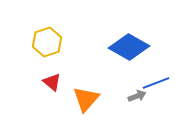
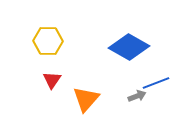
yellow hexagon: moved 1 px right, 1 px up; rotated 20 degrees clockwise
red triangle: moved 2 px up; rotated 24 degrees clockwise
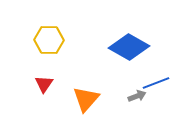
yellow hexagon: moved 1 px right, 1 px up
red triangle: moved 8 px left, 4 px down
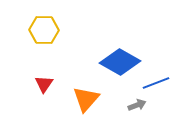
yellow hexagon: moved 5 px left, 10 px up
blue diamond: moved 9 px left, 15 px down
gray arrow: moved 9 px down
